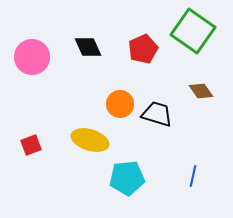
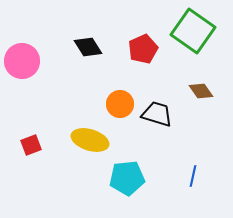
black diamond: rotated 8 degrees counterclockwise
pink circle: moved 10 px left, 4 px down
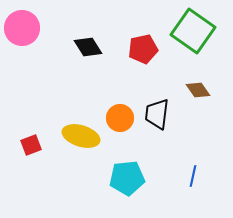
red pentagon: rotated 12 degrees clockwise
pink circle: moved 33 px up
brown diamond: moved 3 px left, 1 px up
orange circle: moved 14 px down
black trapezoid: rotated 100 degrees counterclockwise
yellow ellipse: moved 9 px left, 4 px up
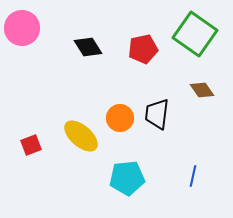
green square: moved 2 px right, 3 px down
brown diamond: moved 4 px right
yellow ellipse: rotated 24 degrees clockwise
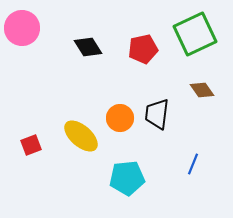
green square: rotated 30 degrees clockwise
blue line: moved 12 px up; rotated 10 degrees clockwise
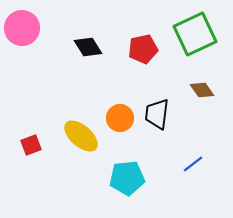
blue line: rotated 30 degrees clockwise
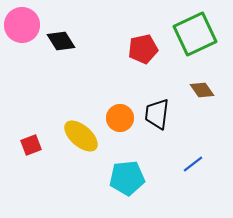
pink circle: moved 3 px up
black diamond: moved 27 px left, 6 px up
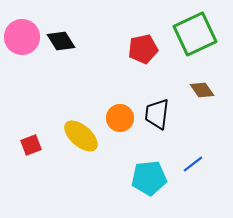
pink circle: moved 12 px down
cyan pentagon: moved 22 px right
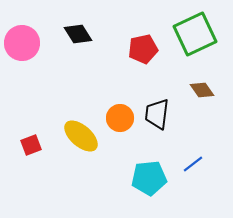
pink circle: moved 6 px down
black diamond: moved 17 px right, 7 px up
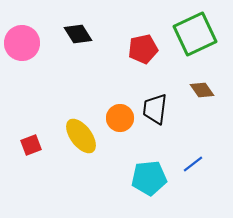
black trapezoid: moved 2 px left, 5 px up
yellow ellipse: rotated 12 degrees clockwise
